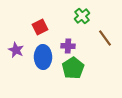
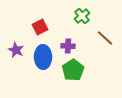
brown line: rotated 12 degrees counterclockwise
green pentagon: moved 2 px down
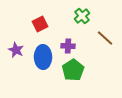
red square: moved 3 px up
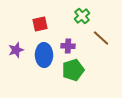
red square: rotated 14 degrees clockwise
brown line: moved 4 px left
purple star: rotated 28 degrees clockwise
blue ellipse: moved 1 px right, 2 px up
green pentagon: rotated 15 degrees clockwise
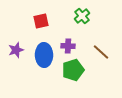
red square: moved 1 px right, 3 px up
brown line: moved 14 px down
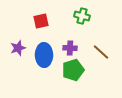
green cross: rotated 35 degrees counterclockwise
purple cross: moved 2 px right, 2 px down
purple star: moved 2 px right, 2 px up
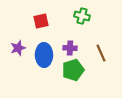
brown line: moved 1 px down; rotated 24 degrees clockwise
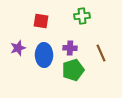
green cross: rotated 21 degrees counterclockwise
red square: rotated 21 degrees clockwise
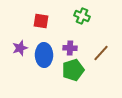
green cross: rotated 28 degrees clockwise
purple star: moved 2 px right
brown line: rotated 66 degrees clockwise
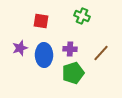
purple cross: moved 1 px down
green pentagon: moved 3 px down
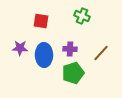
purple star: rotated 21 degrees clockwise
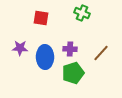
green cross: moved 3 px up
red square: moved 3 px up
blue ellipse: moved 1 px right, 2 px down
